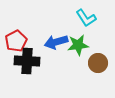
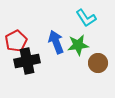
blue arrow: rotated 85 degrees clockwise
black cross: rotated 15 degrees counterclockwise
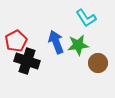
black cross: rotated 30 degrees clockwise
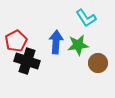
blue arrow: rotated 25 degrees clockwise
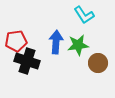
cyan L-shape: moved 2 px left, 3 px up
red pentagon: rotated 20 degrees clockwise
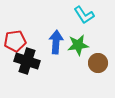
red pentagon: moved 1 px left
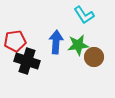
brown circle: moved 4 px left, 6 px up
